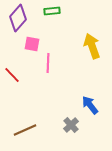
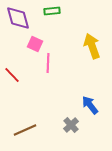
purple diamond: rotated 56 degrees counterclockwise
pink square: moved 3 px right; rotated 14 degrees clockwise
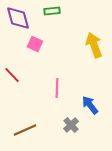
yellow arrow: moved 2 px right, 1 px up
pink line: moved 9 px right, 25 px down
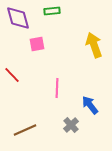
pink square: moved 2 px right; rotated 35 degrees counterclockwise
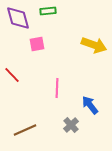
green rectangle: moved 4 px left
yellow arrow: rotated 130 degrees clockwise
